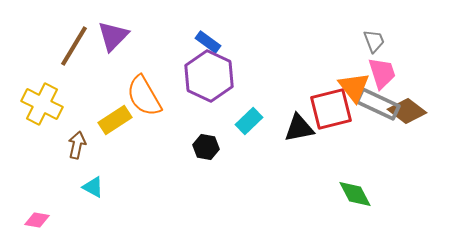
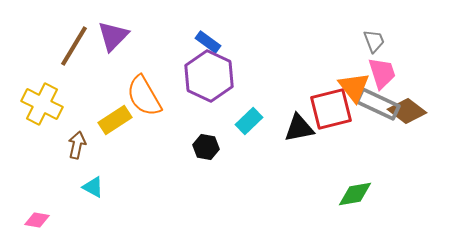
green diamond: rotated 72 degrees counterclockwise
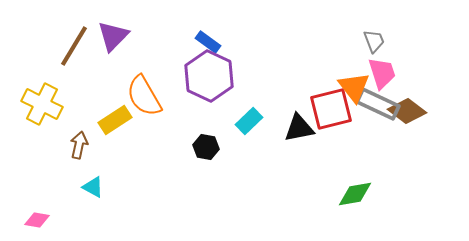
brown arrow: moved 2 px right
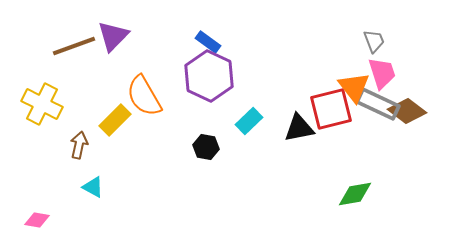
brown line: rotated 39 degrees clockwise
yellow rectangle: rotated 12 degrees counterclockwise
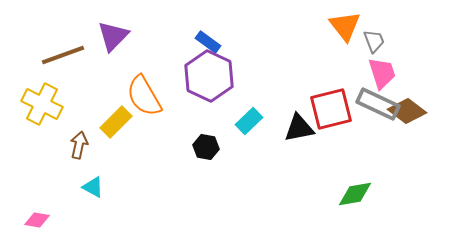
brown line: moved 11 px left, 9 px down
orange triangle: moved 9 px left, 61 px up
yellow rectangle: moved 1 px right, 2 px down
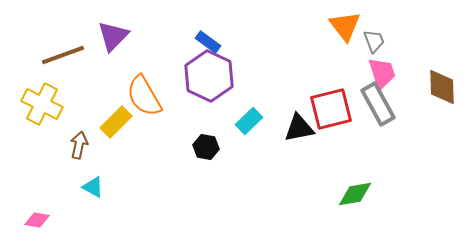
gray rectangle: rotated 36 degrees clockwise
brown diamond: moved 35 px right, 24 px up; rotated 51 degrees clockwise
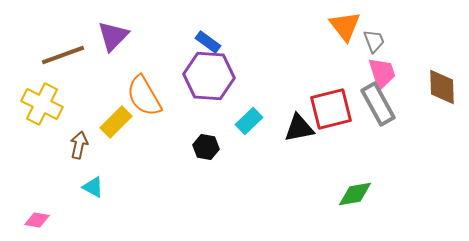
purple hexagon: rotated 21 degrees counterclockwise
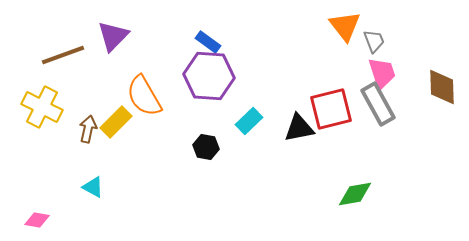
yellow cross: moved 3 px down
brown arrow: moved 9 px right, 16 px up
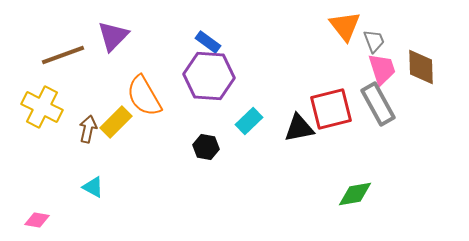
pink trapezoid: moved 4 px up
brown diamond: moved 21 px left, 20 px up
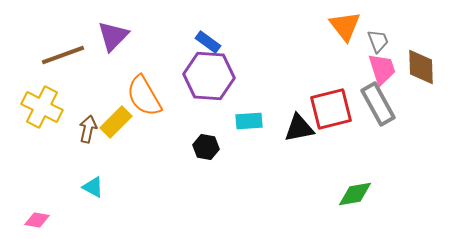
gray trapezoid: moved 4 px right
cyan rectangle: rotated 40 degrees clockwise
